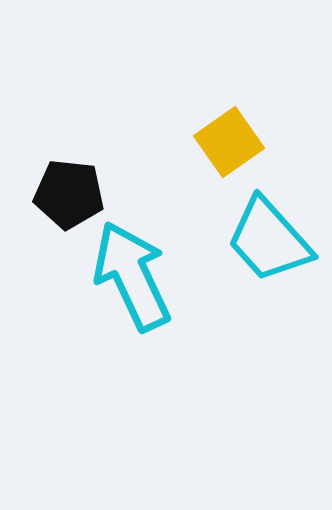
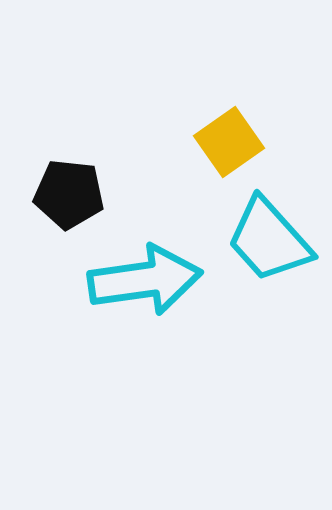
cyan arrow: moved 13 px right, 4 px down; rotated 107 degrees clockwise
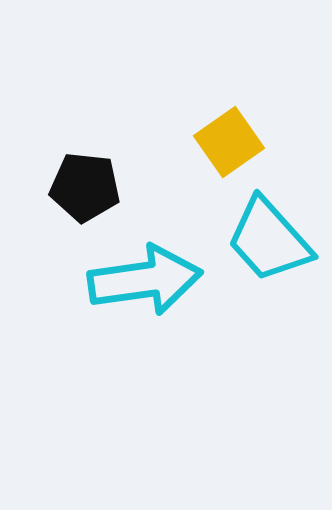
black pentagon: moved 16 px right, 7 px up
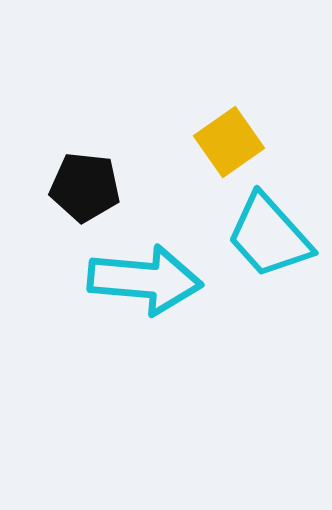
cyan trapezoid: moved 4 px up
cyan arrow: rotated 13 degrees clockwise
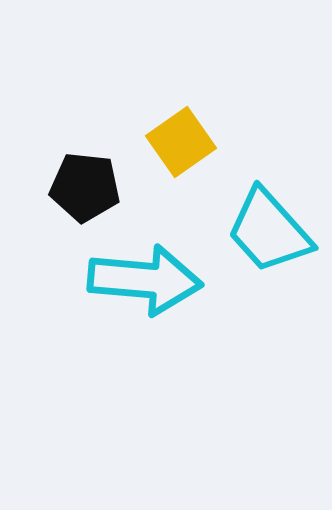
yellow square: moved 48 px left
cyan trapezoid: moved 5 px up
